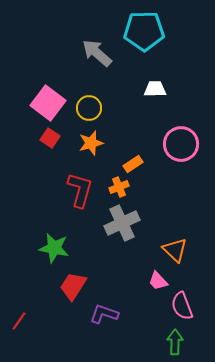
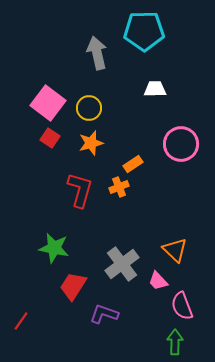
gray arrow: rotated 36 degrees clockwise
gray cross: moved 41 px down; rotated 12 degrees counterclockwise
red line: moved 2 px right
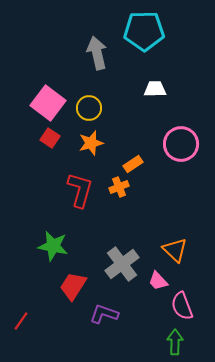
green star: moved 1 px left, 2 px up
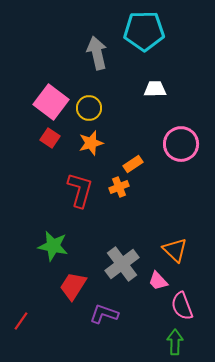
pink square: moved 3 px right, 1 px up
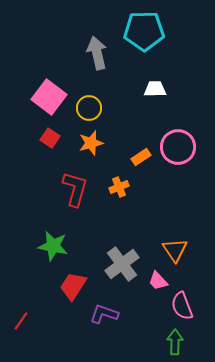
pink square: moved 2 px left, 5 px up
pink circle: moved 3 px left, 3 px down
orange rectangle: moved 8 px right, 7 px up
red L-shape: moved 5 px left, 1 px up
orange triangle: rotated 12 degrees clockwise
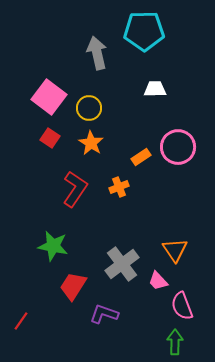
orange star: rotated 25 degrees counterclockwise
red L-shape: rotated 18 degrees clockwise
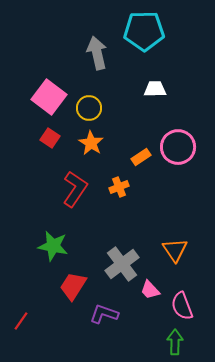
pink trapezoid: moved 8 px left, 9 px down
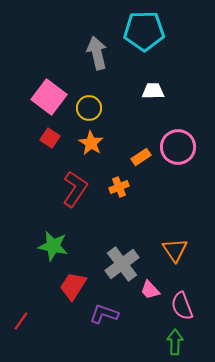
white trapezoid: moved 2 px left, 2 px down
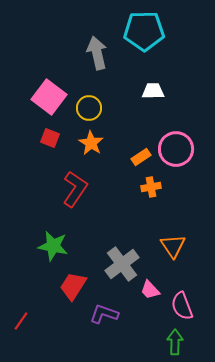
red square: rotated 12 degrees counterclockwise
pink circle: moved 2 px left, 2 px down
orange cross: moved 32 px right; rotated 12 degrees clockwise
orange triangle: moved 2 px left, 4 px up
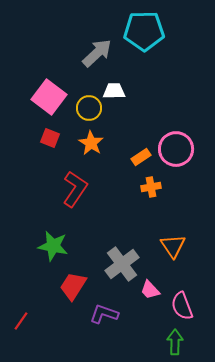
gray arrow: rotated 60 degrees clockwise
white trapezoid: moved 39 px left
